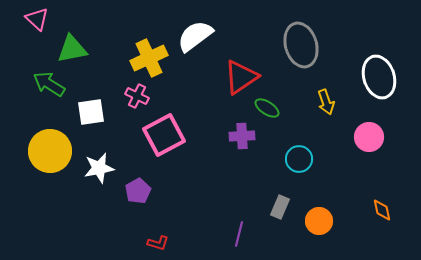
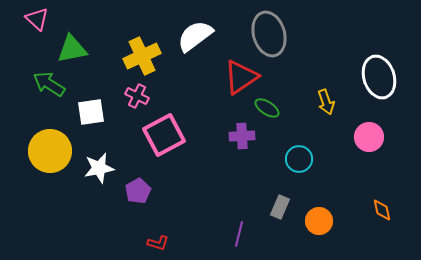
gray ellipse: moved 32 px left, 11 px up
yellow cross: moved 7 px left, 2 px up
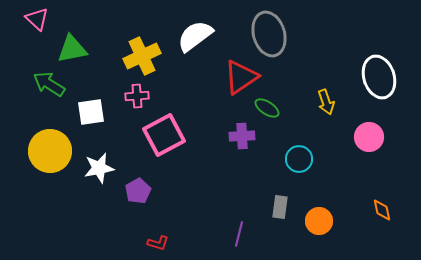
pink cross: rotated 30 degrees counterclockwise
gray rectangle: rotated 15 degrees counterclockwise
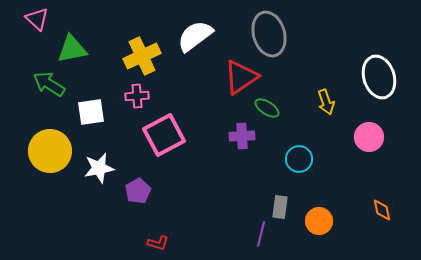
purple line: moved 22 px right
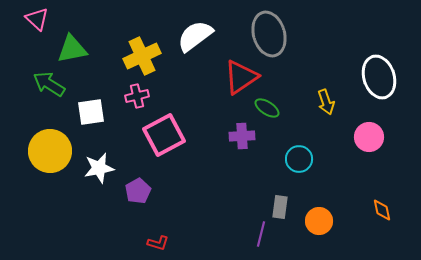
pink cross: rotated 10 degrees counterclockwise
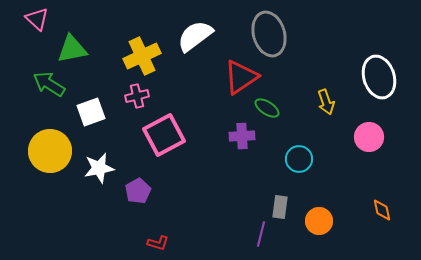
white square: rotated 12 degrees counterclockwise
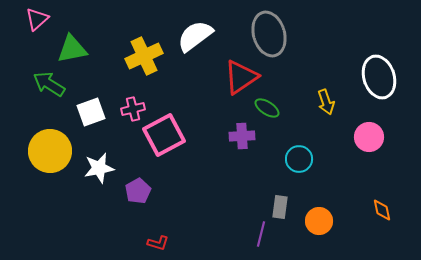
pink triangle: rotated 35 degrees clockwise
yellow cross: moved 2 px right
pink cross: moved 4 px left, 13 px down
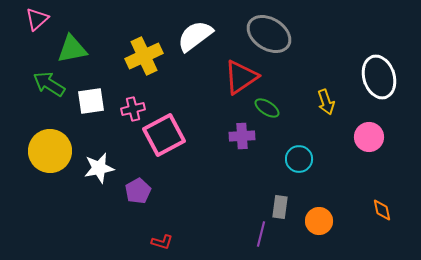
gray ellipse: rotated 42 degrees counterclockwise
white square: moved 11 px up; rotated 12 degrees clockwise
red L-shape: moved 4 px right, 1 px up
